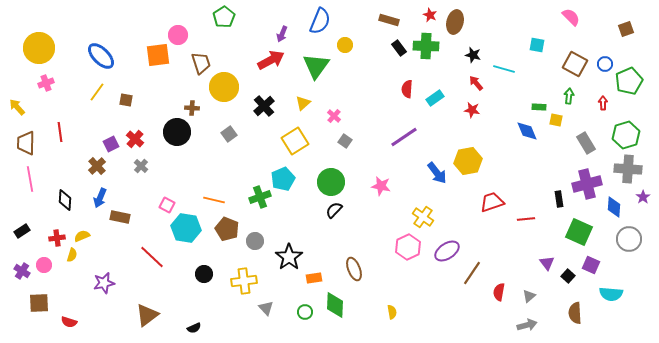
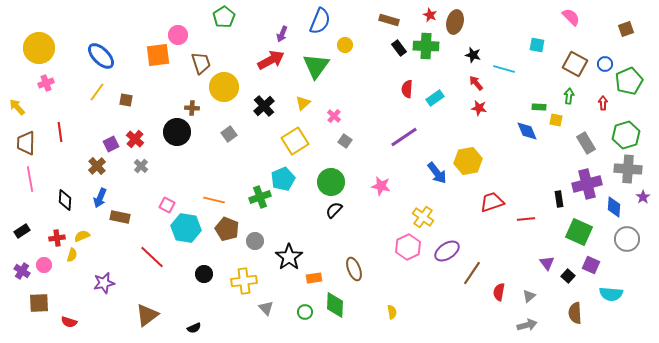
red star at (472, 110): moved 7 px right, 2 px up
gray circle at (629, 239): moved 2 px left
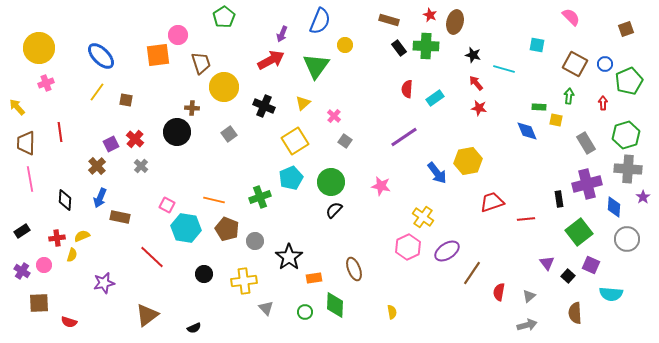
black cross at (264, 106): rotated 25 degrees counterclockwise
cyan pentagon at (283, 179): moved 8 px right, 1 px up
green square at (579, 232): rotated 28 degrees clockwise
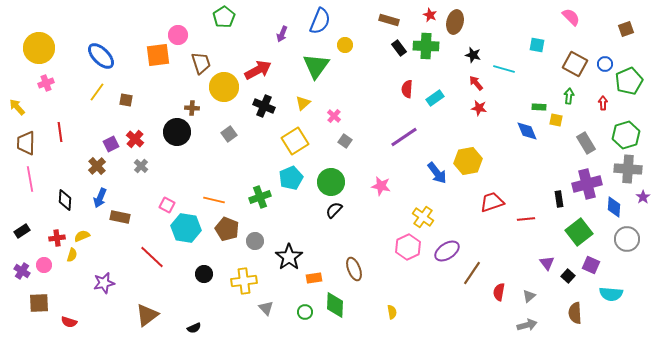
red arrow at (271, 60): moved 13 px left, 10 px down
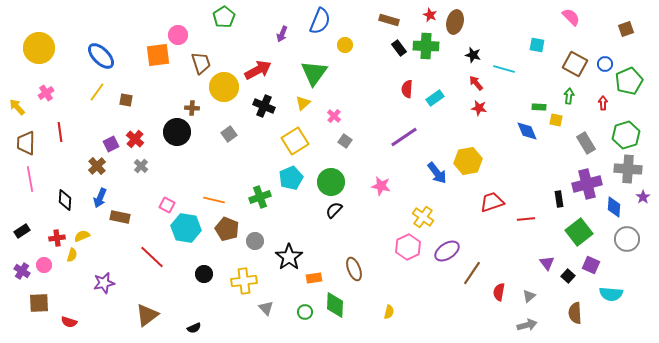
green triangle at (316, 66): moved 2 px left, 7 px down
pink cross at (46, 83): moved 10 px down; rotated 14 degrees counterclockwise
yellow semicircle at (392, 312): moved 3 px left; rotated 24 degrees clockwise
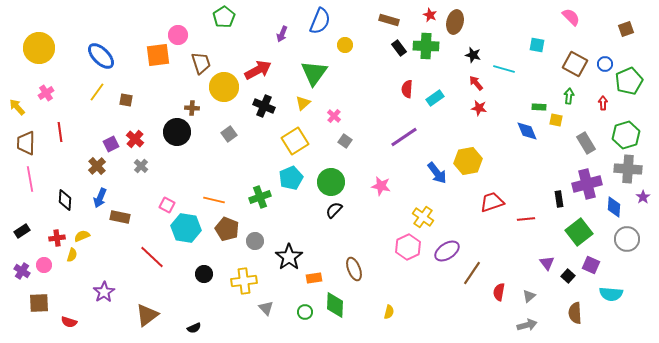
purple star at (104, 283): moved 9 px down; rotated 20 degrees counterclockwise
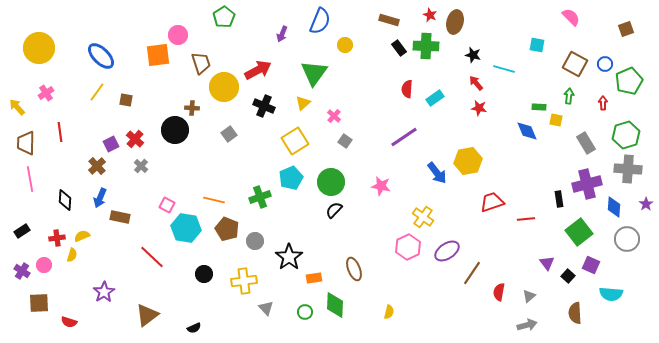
black circle at (177, 132): moved 2 px left, 2 px up
purple star at (643, 197): moved 3 px right, 7 px down
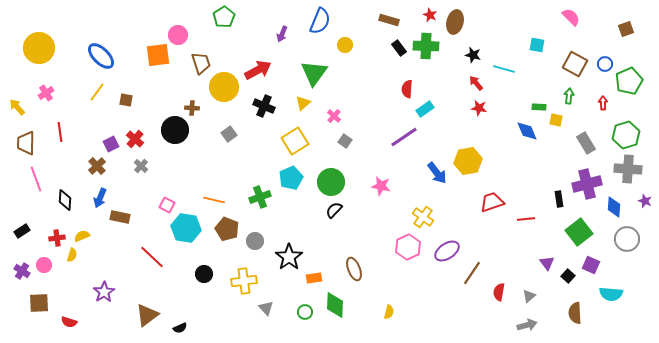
cyan rectangle at (435, 98): moved 10 px left, 11 px down
pink line at (30, 179): moved 6 px right; rotated 10 degrees counterclockwise
purple star at (646, 204): moved 1 px left, 3 px up; rotated 16 degrees counterclockwise
black semicircle at (194, 328): moved 14 px left
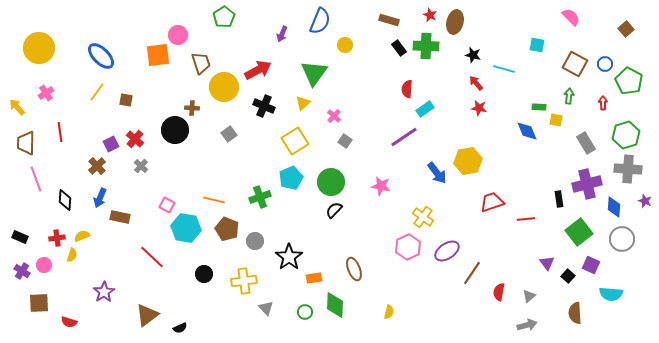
brown square at (626, 29): rotated 21 degrees counterclockwise
green pentagon at (629, 81): rotated 20 degrees counterclockwise
black rectangle at (22, 231): moved 2 px left, 6 px down; rotated 56 degrees clockwise
gray circle at (627, 239): moved 5 px left
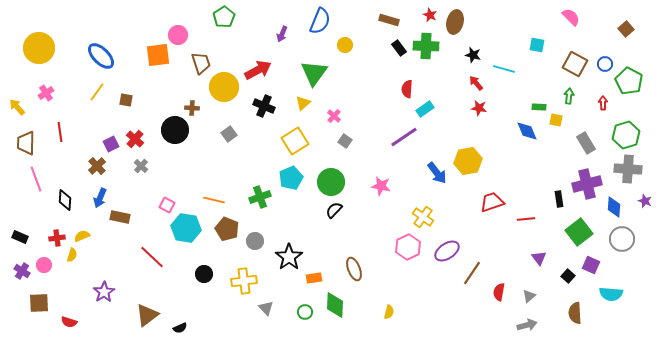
purple triangle at (547, 263): moved 8 px left, 5 px up
